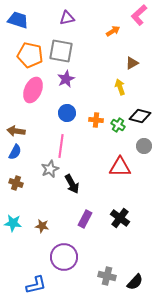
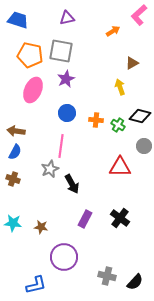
brown cross: moved 3 px left, 4 px up
brown star: moved 1 px left, 1 px down
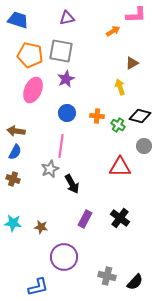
pink L-shape: moved 3 px left; rotated 140 degrees counterclockwise
orange cross: moved 1 px right, 4 px up
blue L-shape: moved 2 px right, 2 px down
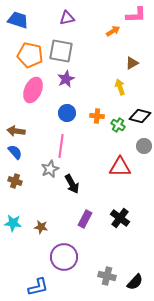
blue semicircle: rotated 70 degrees counterclockwise
brown cross: moved 2 px right, 2 px down
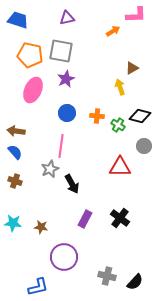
brown triangle: moved 5 px down
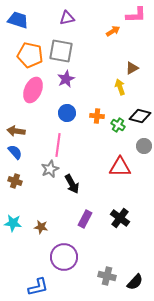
pink line: moved 3 px left, 1 px up
